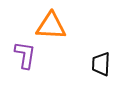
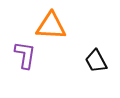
black trapezoid: moved 5 px left, 3 px up; rotated 30 degrees counterclockwise
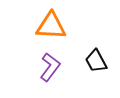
purple L-shape: moved 25 px right, 12 px down; rotated 28 degrees clockwise
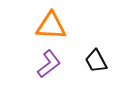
purple L-shape: moved 1 px left, 3 px up; rotated 16 degrees clockwise
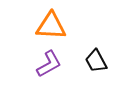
purple L-shape: rotated 8 degrees clockwise
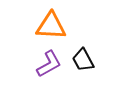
black trapezoid: moved 13 px left, 1 px up
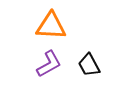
black trapezoid: moved 6 px right, 5 px down
